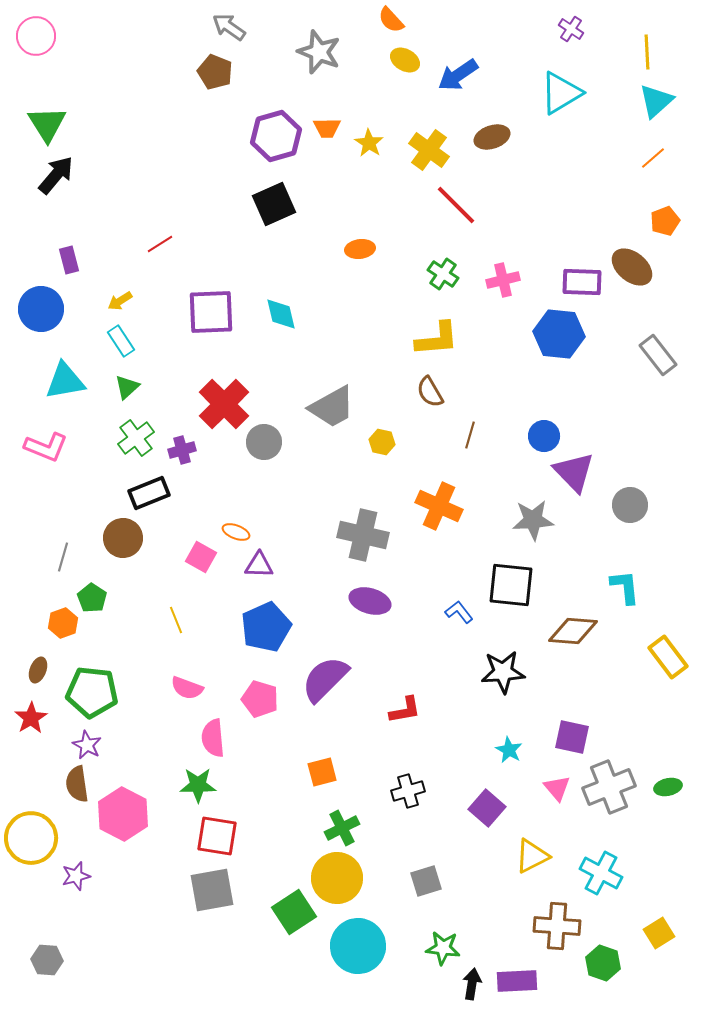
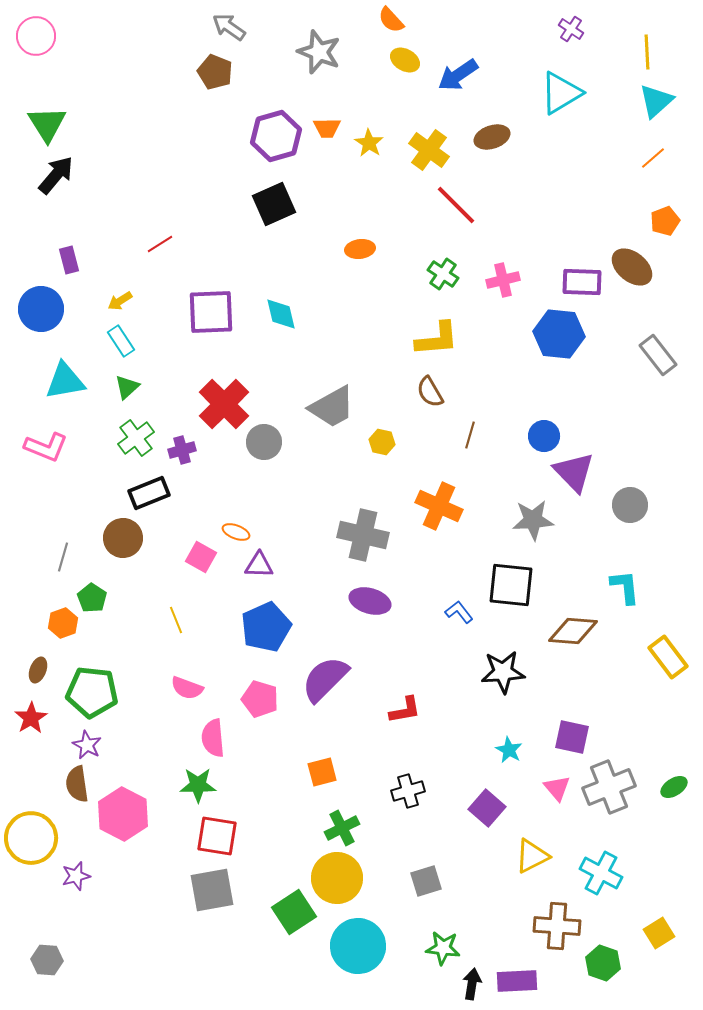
green ellipse at (668, 787): moved 6 px right; rotated 20 degrees counterclockwise
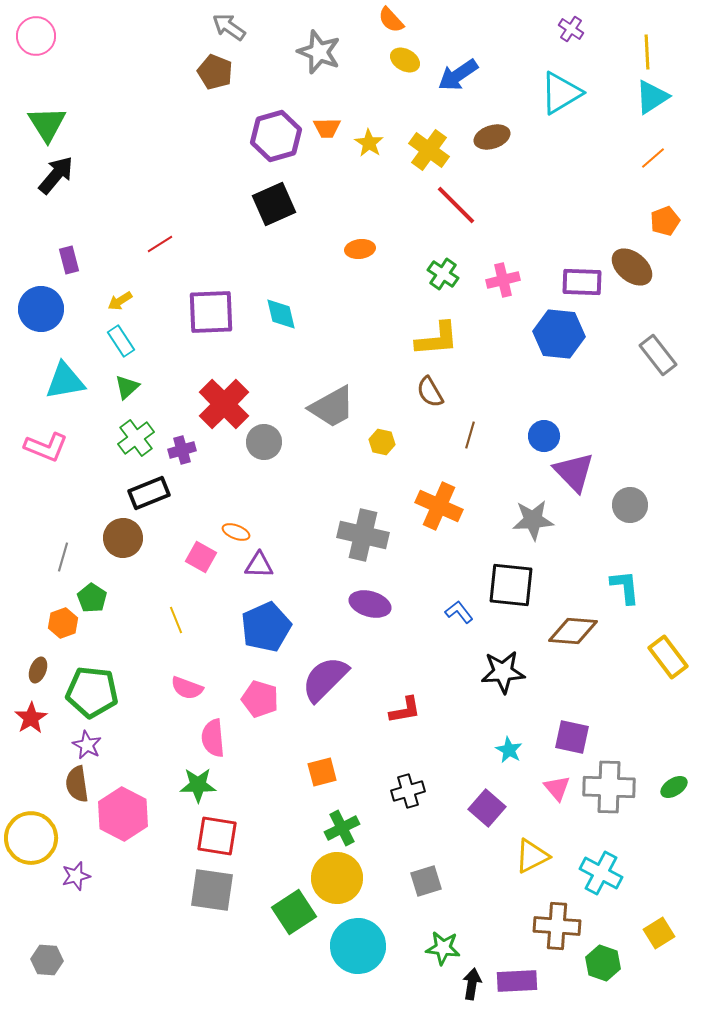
cyan triangle at (656, 101): moved 4 px left, 4 px up; rotated 9 degrees clockwise
purple ellipse at (370, 601): moved 3 px down
gray cross at (609, 787): rotated 24 degrees clockwise
gray square at (212, 890): rotated 18 degrees clockwise
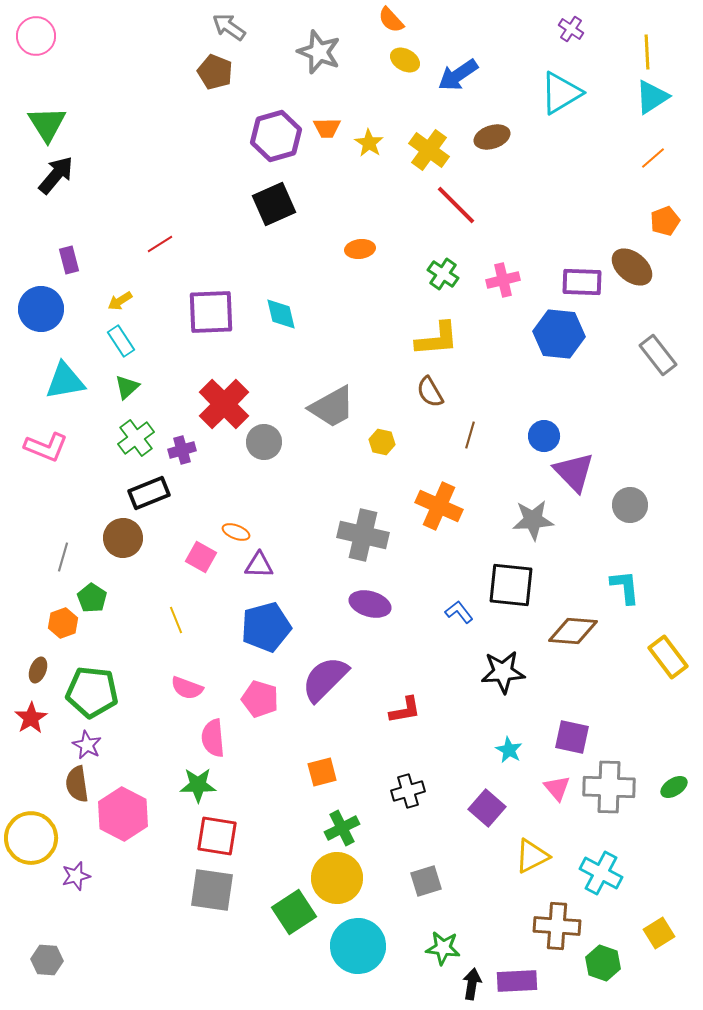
blue pentagon at (266, 627): rotated 9 degrees clockwise
